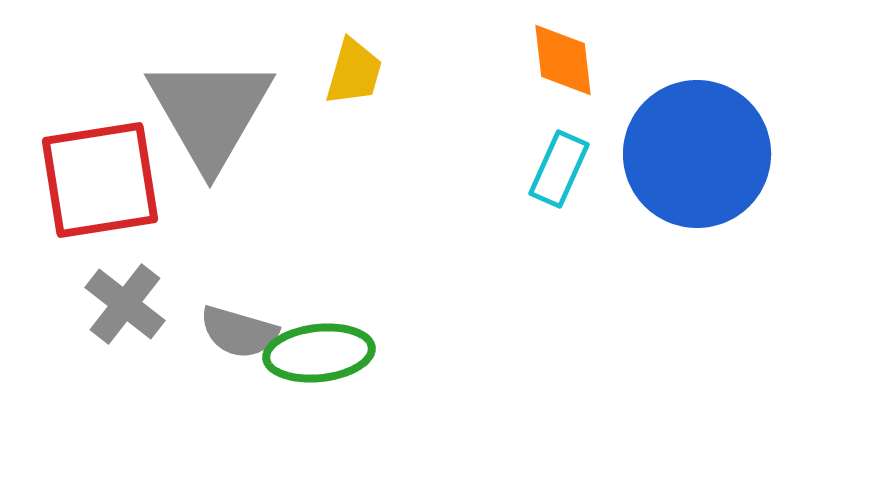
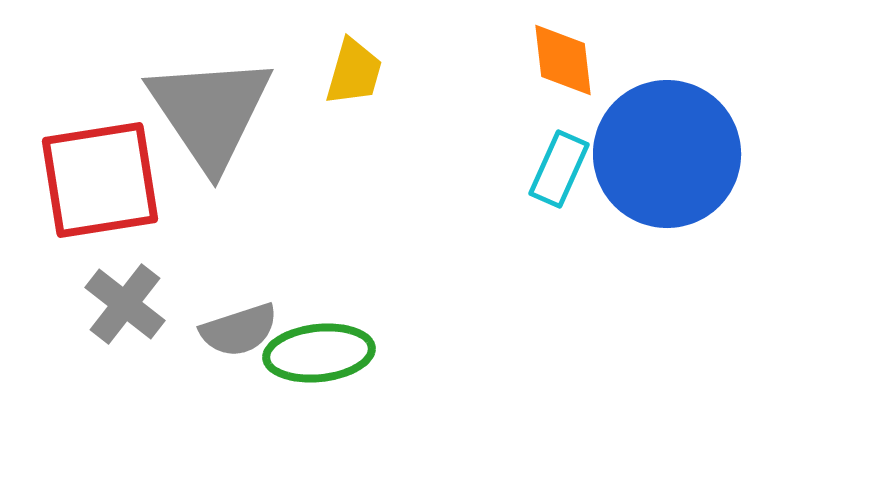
gray triangle: rotated 4 degrees counterclockwise
blue circle: moved 30 px left
gray semicircle: moved 2 px up; rotated 34 degrees counterclockwise
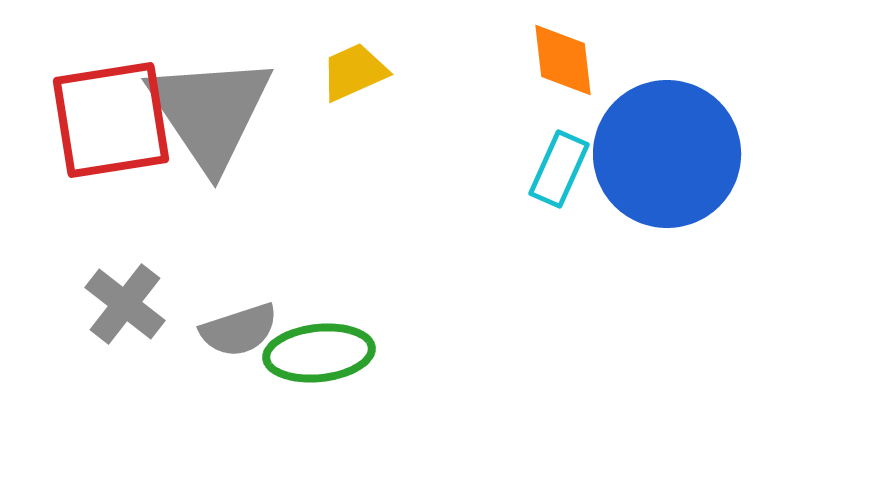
yellow trapezoid: rotated 130 degrees counterclockwise
red square: moved 11 px right, 60 px up
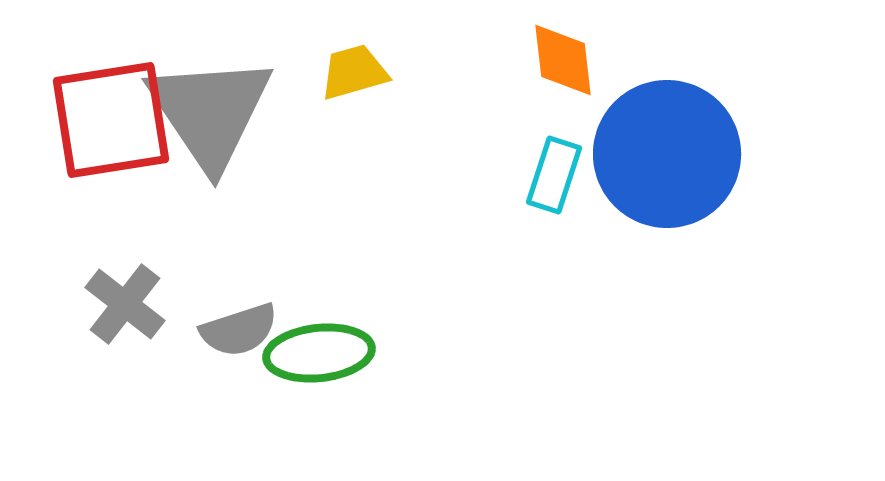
yellow trapezoid: rotated 8 degrees clockwise
cyan rectangle: moved 5 px left, 6 px down; rotated 6 degrees counterclockwise
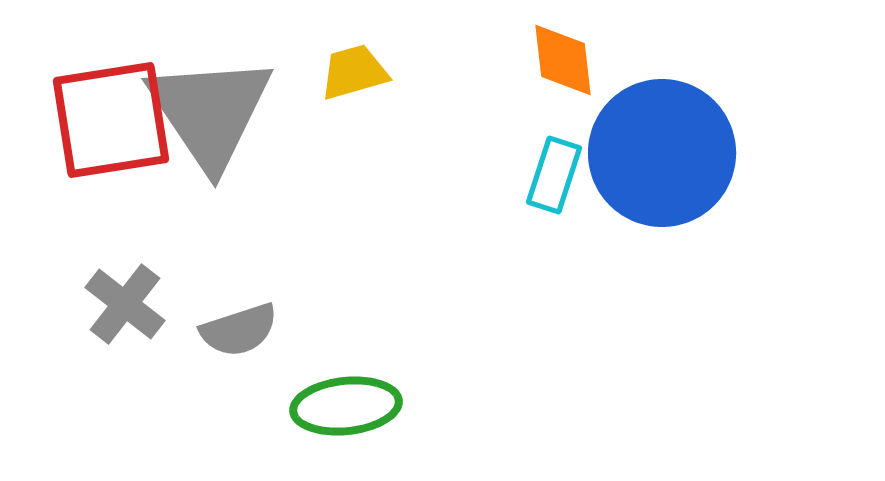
blue circle: moved 5 px left, 1 px up
green ellipse: moved 27 px right, 53 px down
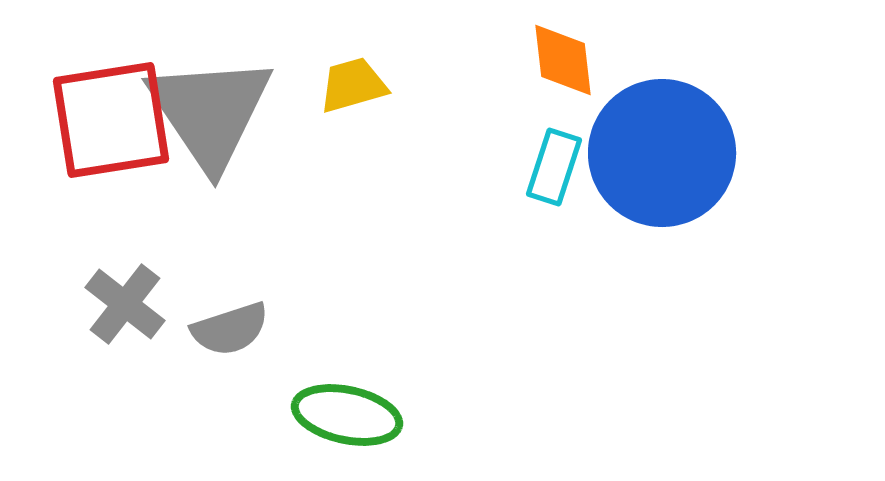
yellow trapezoid: moved 1 px left, 13 px down
cyan rectangle: moved 8 px up
gray semicircle: moved 9 px left, 1 px up
green ellipse: moved 1 px right, 9 px down; rotated 18 degrees clockwise
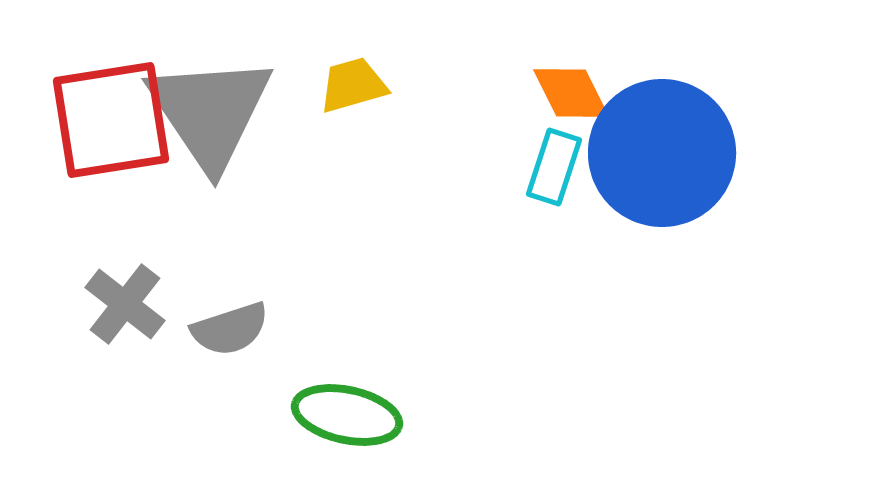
orange diamond: moved 8 px right, 33 px down; rotated 20 degrees counterclockwise
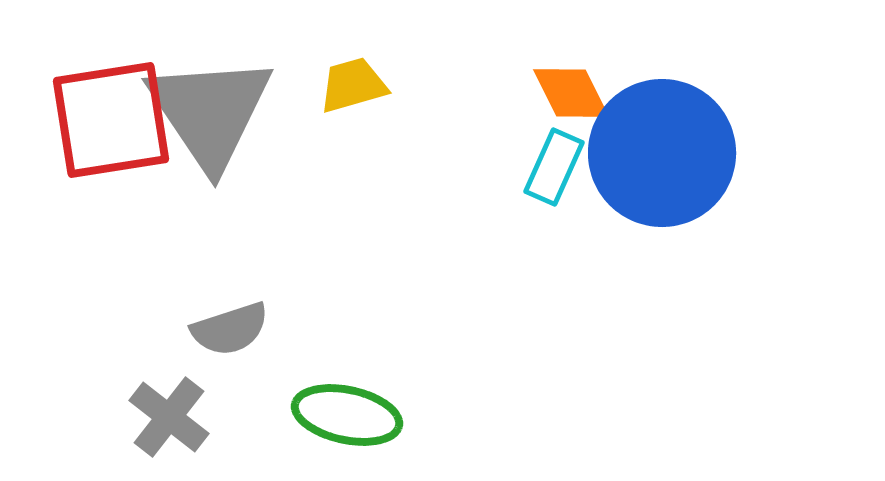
cyan rectangle: rotated 6 degrees clockwise
gray cross: moved 44 px right, 113 px down
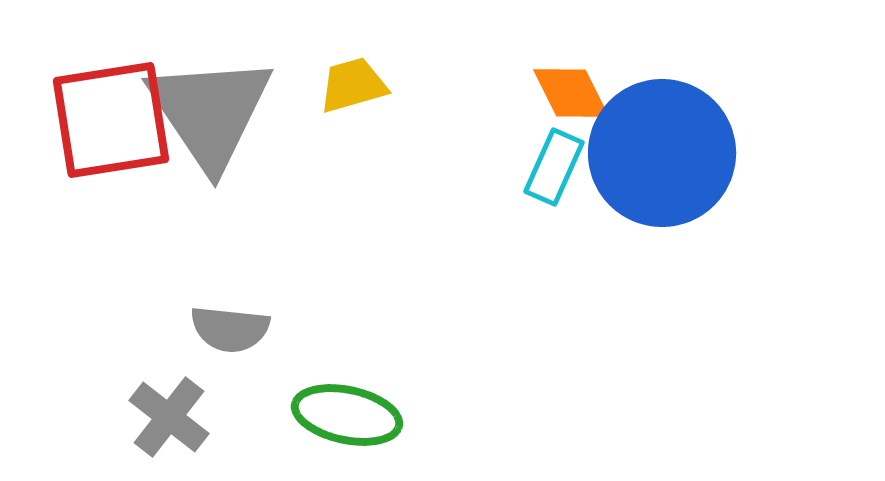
gray semicircle: rotated 24 degrees clockwise
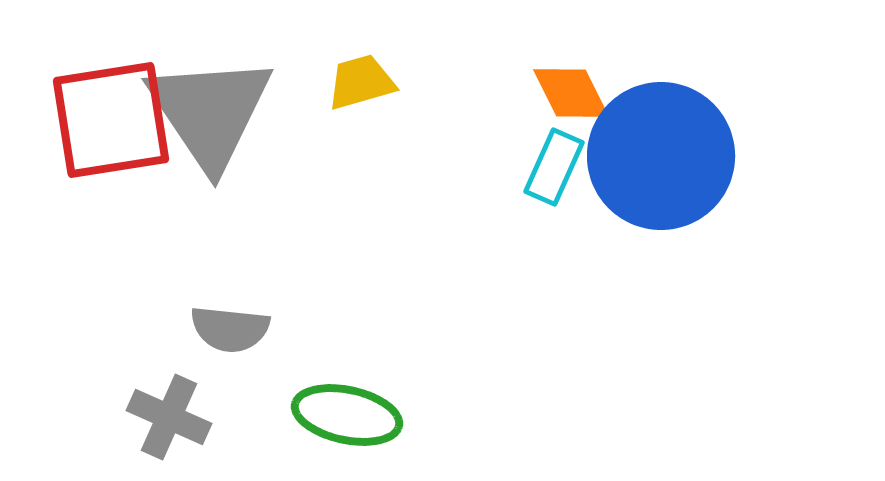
yellow trapezoid: moved 8 px right, 3 px up
blue circle: moved 1 px left, 3 px down
gray cross: rotated 14 degrees counterclockwise
